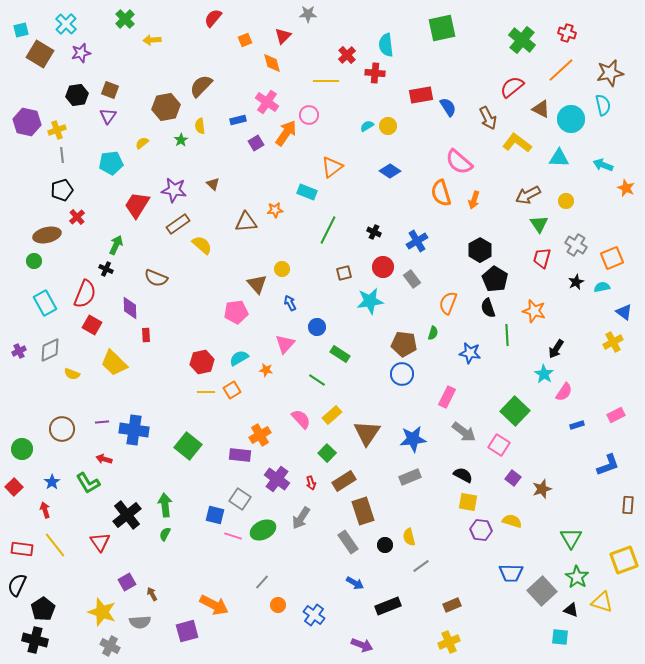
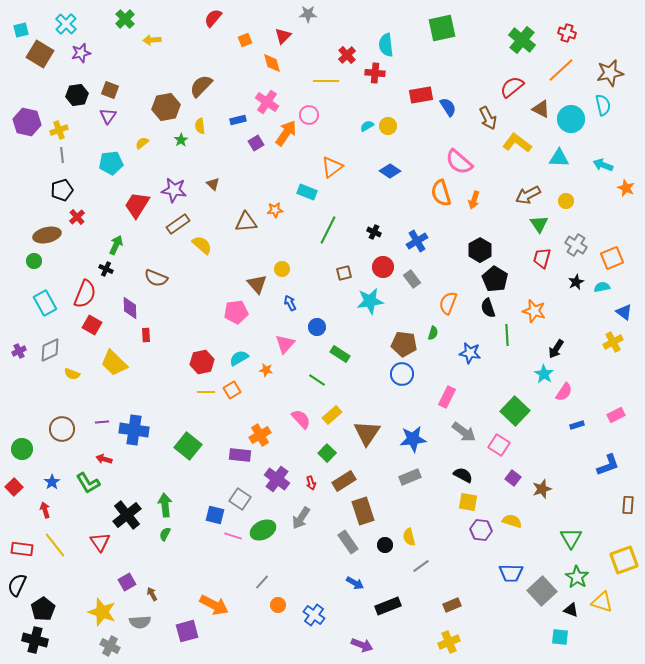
yellow cross at (57, 130): moved 2 px right
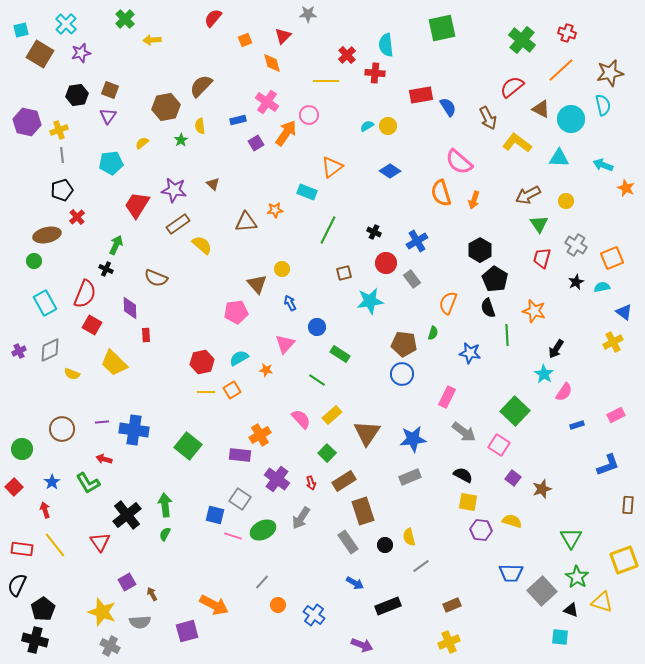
red circle at (383, 267): moved 3 px right, 4 px up
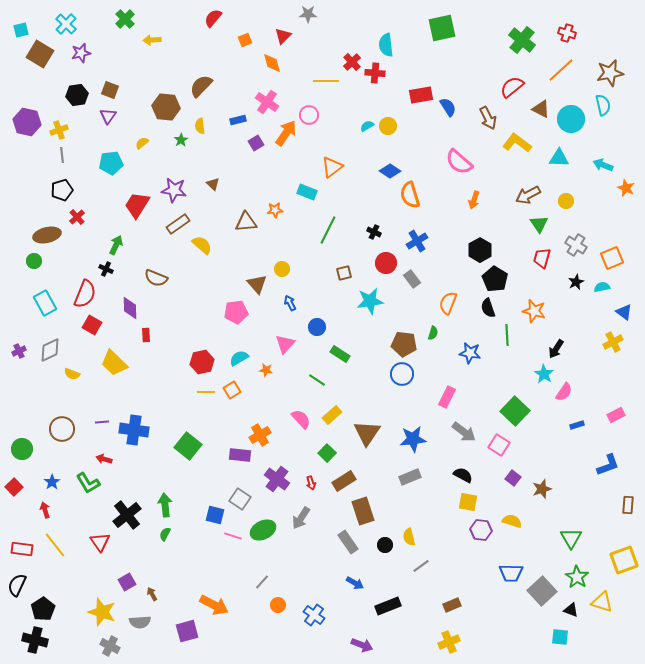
red cross at (347, 55): moved 5 px right, 7 px down
brown hexagon at (166, 107): rotated 16 degrees clockwise
orange semicircle at (441, 193): moved 31 px left, 2 px down
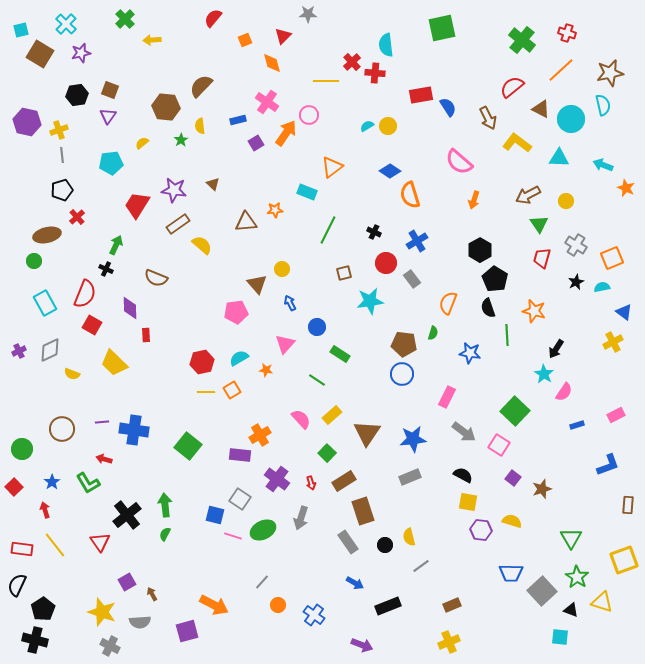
gray arrow at (301, 518): rotated 15 degrees counterclockwise
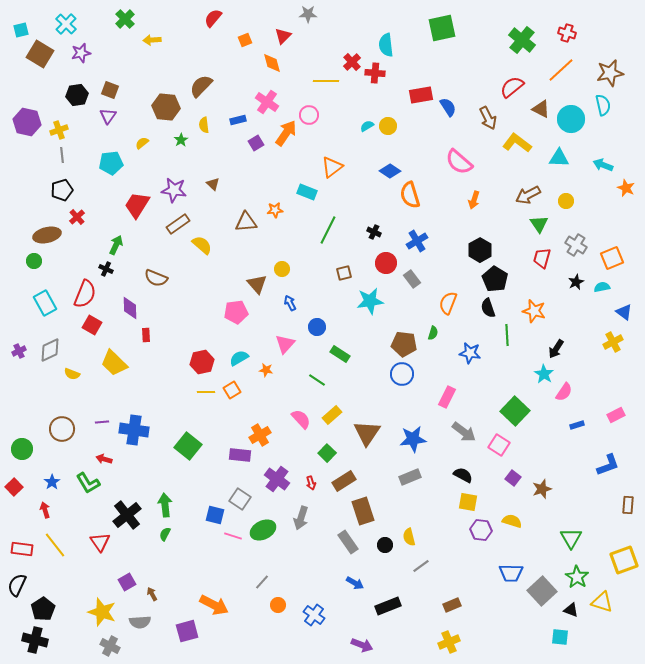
yellow semicircle at (200, 126): moved 4 px right, 1 px up
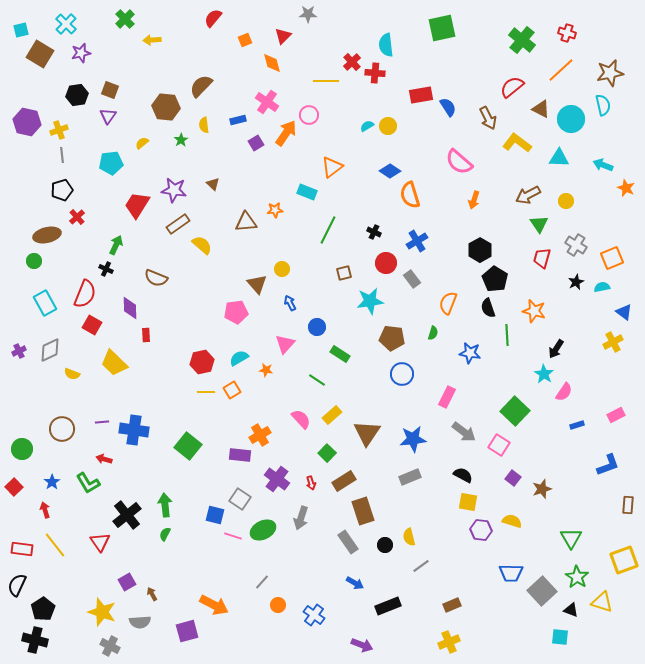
brown pentagon at (404, 344): moved 12 px left, 6 px up
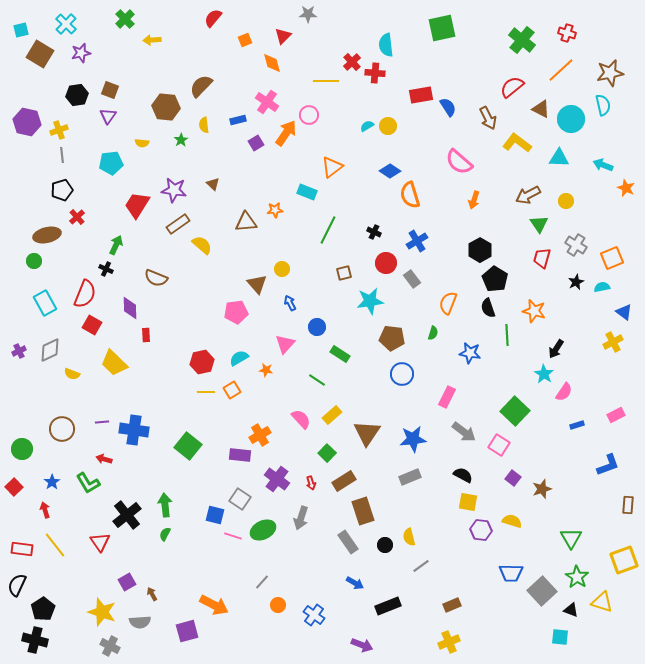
yellow semicircle at (142, 143): rotated 136 degrees counterclockwise
